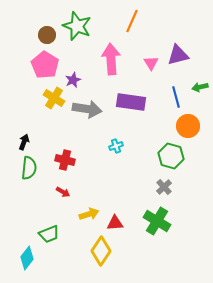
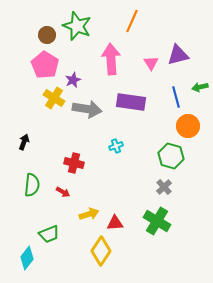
red cross: moved 9 px right, 3 px down
green semicircle: moved 3 px right, 17 px down
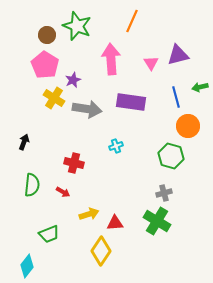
gray cross: moved 6 px down; rotated 28 degrees clockwise
cyan diamond: moved 8 px down
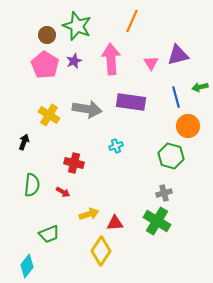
purple star: moved 1 px right, 19 px up
yellow cross: moved 5 px left, 17 px down
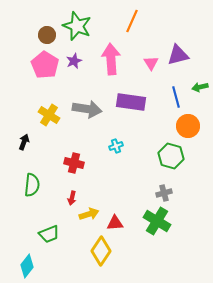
red arrow: moved 9 px right, 6 px down; rotated 72 degrees clockwise
